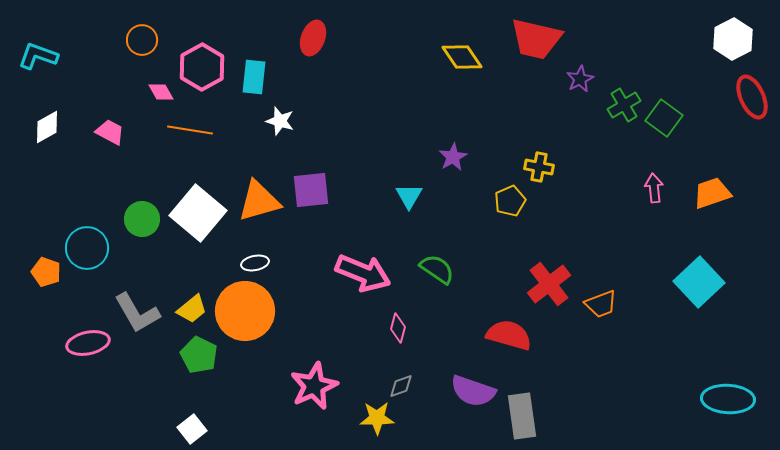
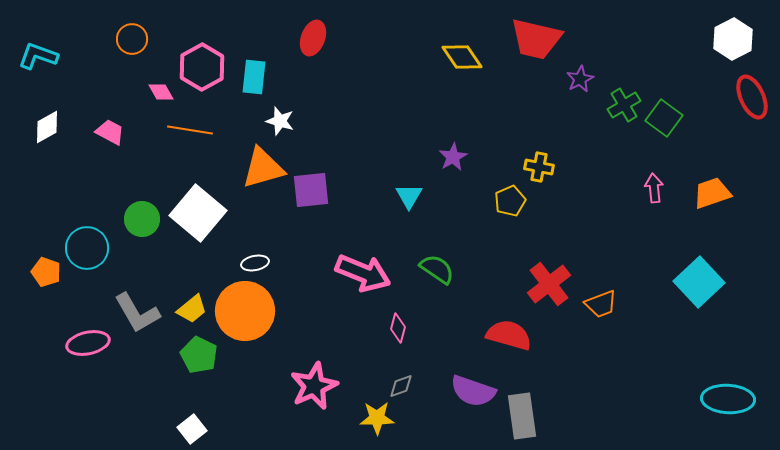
orange circle at (142, 40): moved 10 px left, 1 px up
orange triangle at (259, 201): moved 4 px right, 33 px up
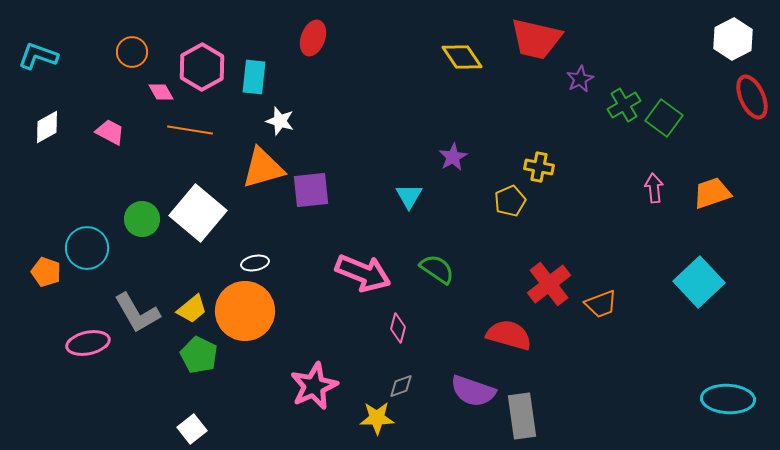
orange circle at (132, 39): moved 13 px down
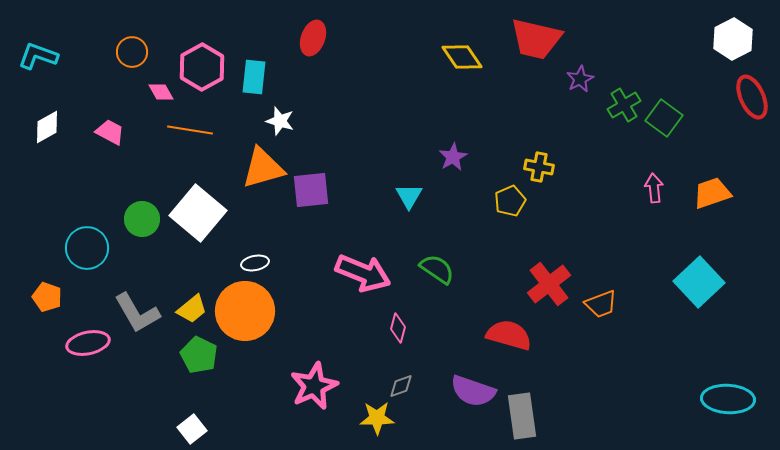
orange pentagon at (46, 272): moved 1 px right, 25 px down
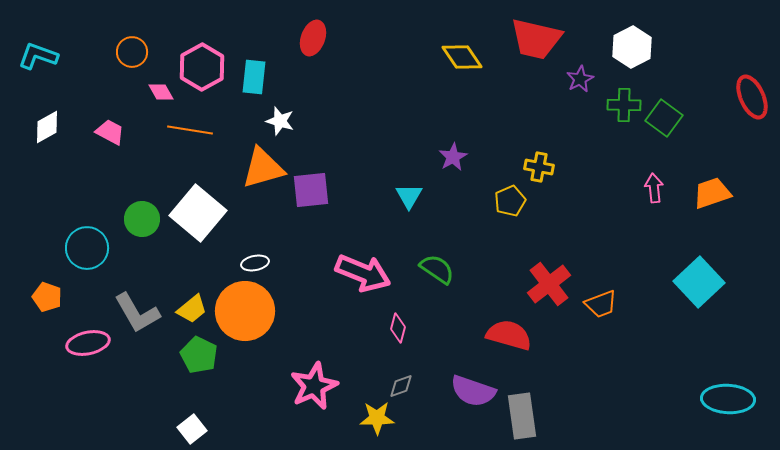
white hexagon at (733, 39): moved 101 px left, 8 px down
green cross at (624, 105): rotated 32 degrees clockwise
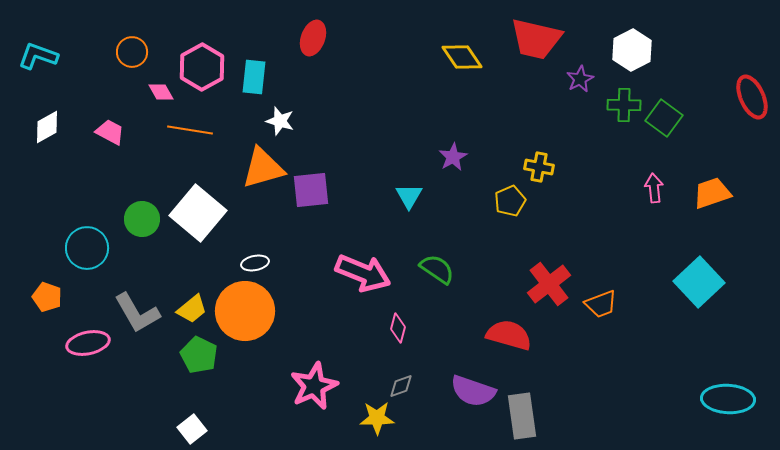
white hexagon at (632, 47): moved 3 px down
